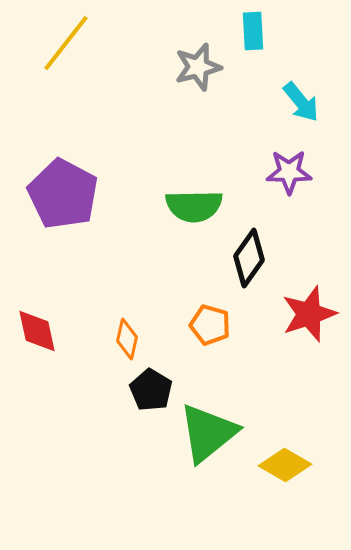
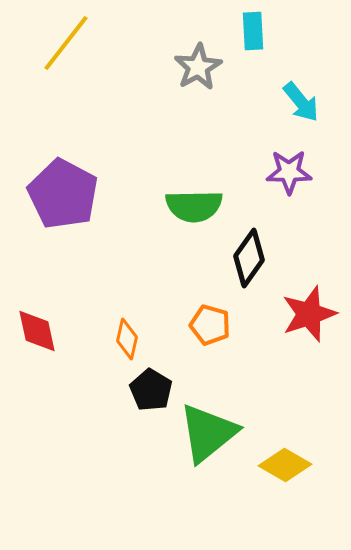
gray star: rotated 15 degrees counterclockwise
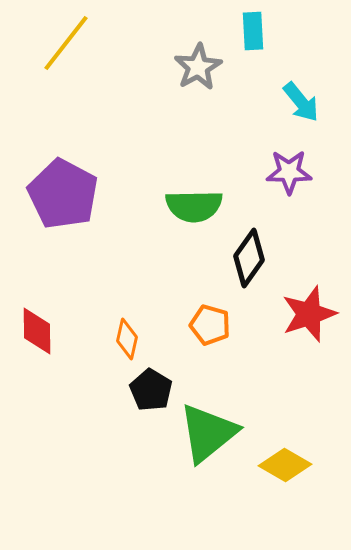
red diamond: rotated 12 degrees clockwise
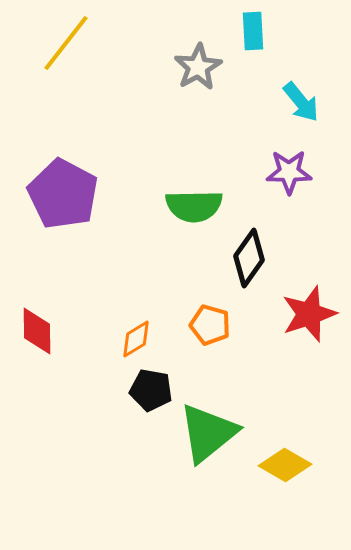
orange diamond: moved 9 px right; rotated 45 degrees clockwise
black pentagon: rotated 21 degrees counterclockwise
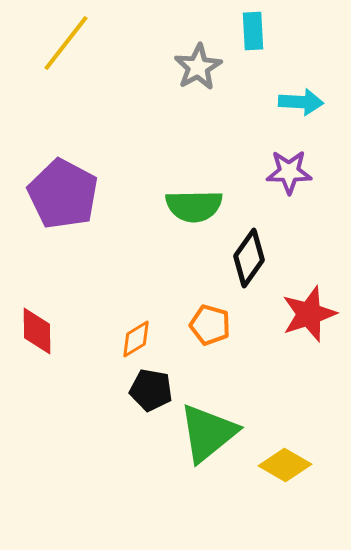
cyan arrow: rotated 48 degrees counterclockwise
